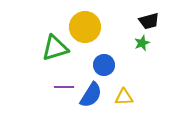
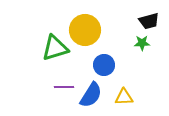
yellow circle: moved 3 px down
green star: rotated 21 degrees clockwise
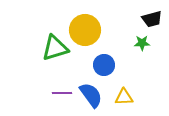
black trapezoid: moved 3 px right, 2 px up
purple line: moved 2 px left, 6 px down
blue semicircle: rotated 68 degrees counterclockwise
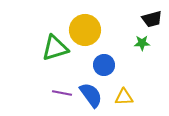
purple line: rotated 12 degrees clockwise
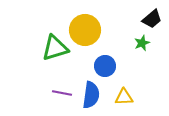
black trapezoid: rotated 25 degrees counterclockwise
green star: rotated 21 degrees counterclockwise
blue circle: moved 1 px right, 1 px down
blue semicircle: rotated 44 degrees clockwise
